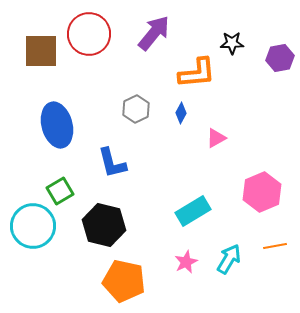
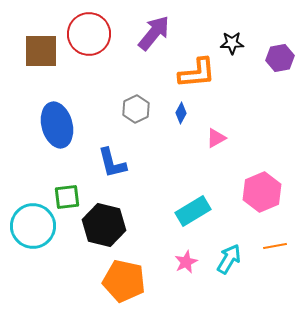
green square: moved 7 px right, 6 px down; rotated 24 degrees clockwise
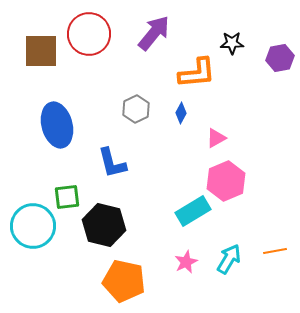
pink hexagon: moved 36 px left, 11 px up
orange line: moved 5 px down
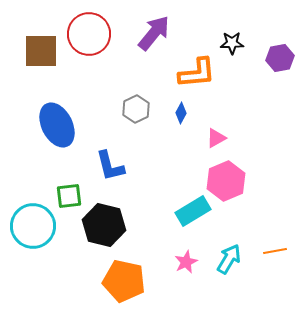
blue ellipse: rotated 12 degrees counterclockwise
blue L-shape: moved 2 px left, 3 px down
green square: moved 2 px right, 1 px up
